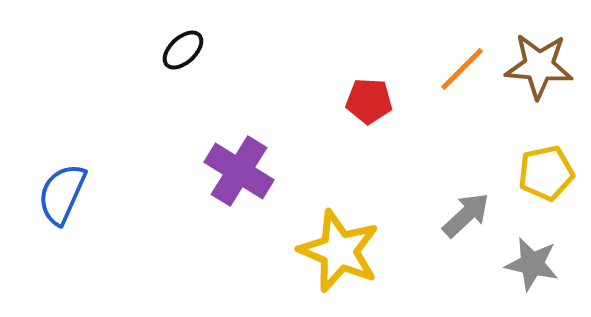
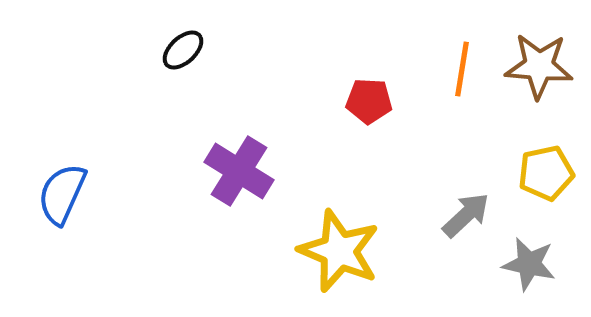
orange line: rotated 36 degrees counterclockwise
gray star: moved 3 px left
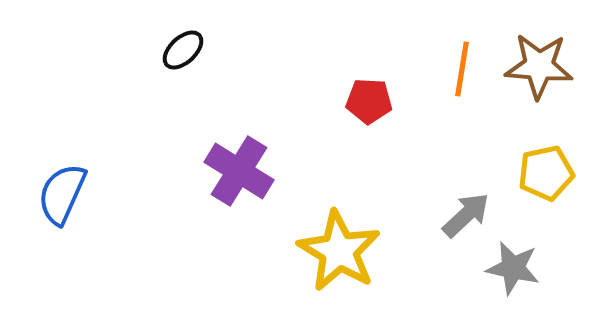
yellow star: rotated 8 degrees clockwise
gray star: moved 16 px left, 4 px down
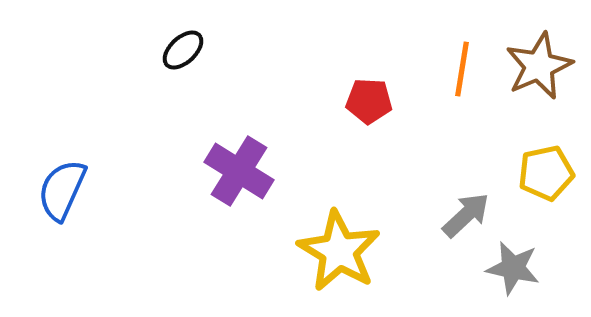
brown star: rotated 28 degrees counterclockwise
blue semicircle: moved 4 px up
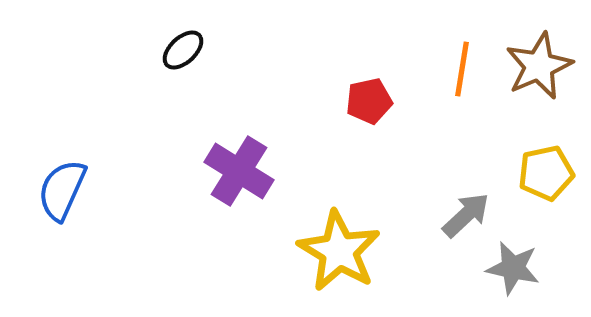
red pentagon: rotated 15 degrees counterclockwise
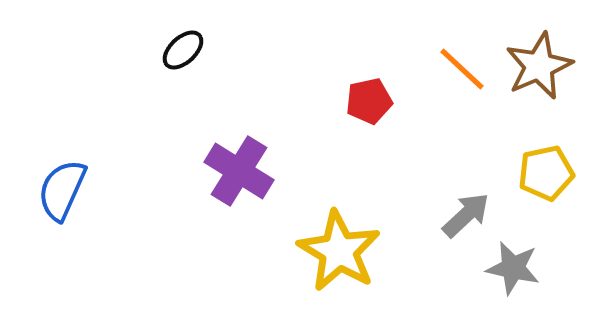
orange line: rotated 56 degrees counterclockwise
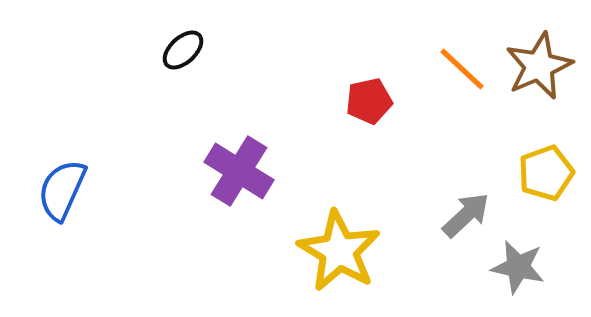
yellow pentagon: rotated 8 degrees counterclockwise
gray star: moved 5 px right, 1 px up
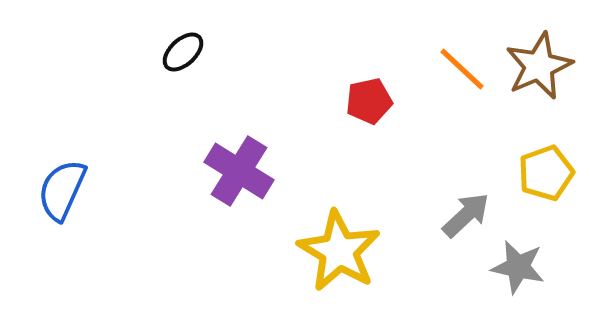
black ellipse: moved 2 px down
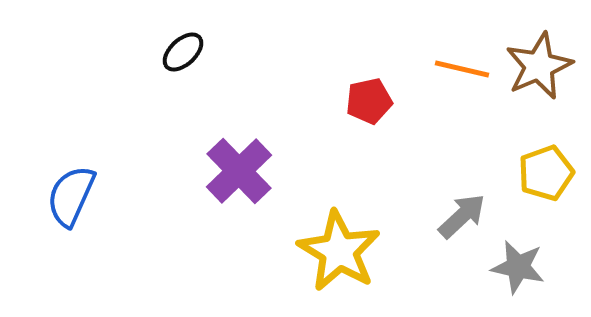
orange line: rotated 30 degrees counterclockwise
purple cross: rotated 14 degrees clockwise
blue semicircle: moved 9 px right, 6 px down
gray arrow: moved 4 px left, 1 px down
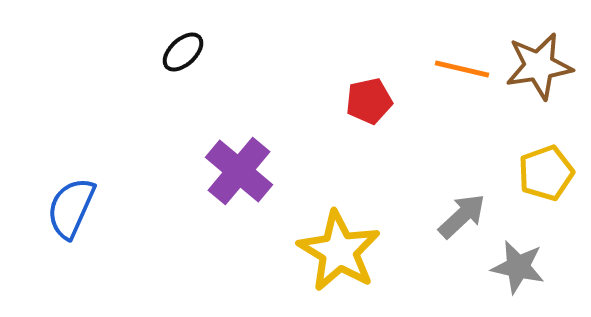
brown star: rotated 14 degrees clockwise
purple cross: rotated 6 degrees counterclockwise
blue semicircle: moved 12 px down
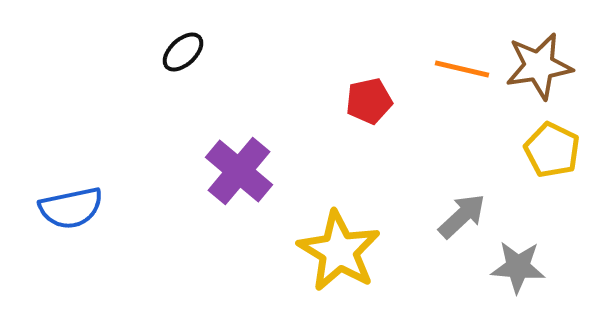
yellow pentagon: moved 6 px right, 23 px up; rotated 26 degrees counterclockwise
blue semicircle: rotated 126 degrees counterclockwise
gray star: rotated 8 degrees counterclockwise
